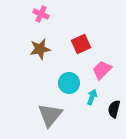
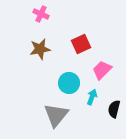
gray triangle: moved 6 px right
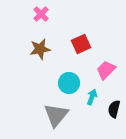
pink cross: rotated 21 degrees clockwise
pink trapezoid: moved 4 px right
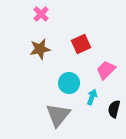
gray triangle: moved 2 px right
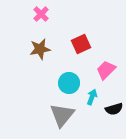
black semicircle: rotated 120 degrees counterclockwise
gray triangle: moved 4 px right
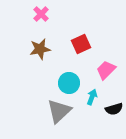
gray triangle: moved 3 px left, 4 px up; rotated 8 degrees clockwise
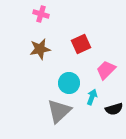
pink cross: rotated 28 degrees counterclockwise
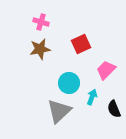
pink cross: moved 8 px down
black semicircle: rotated 84 degrees clockwise
